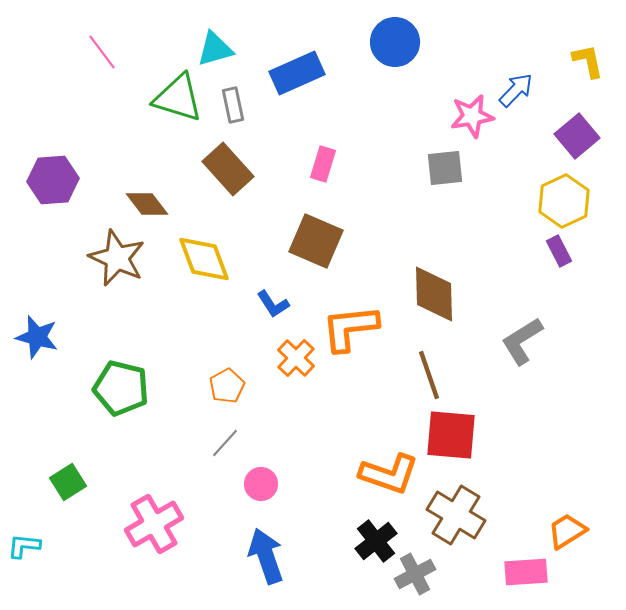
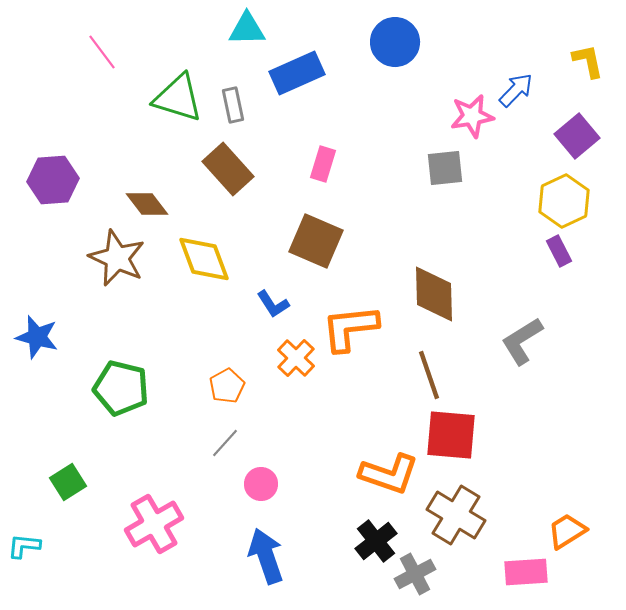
cyan triangle at (215, 49): moved 32 px right, 20 px up; rotated 15 degrees clockwise
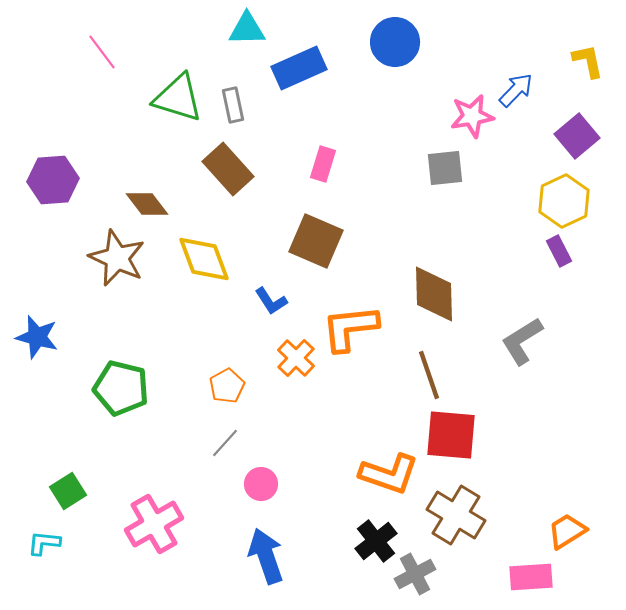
blue rectangle at (297, 73): moved 2 px right, 5 px up
blue L-shape at (273, 304): moved 2 px left, 3 px up
green square at (68, 482): moved 9 px down
cyan L-shape at (24, 546): moved 20 px right, 3 px up
pink rectangle at (526, 572): moved 5 px right, 5 px down
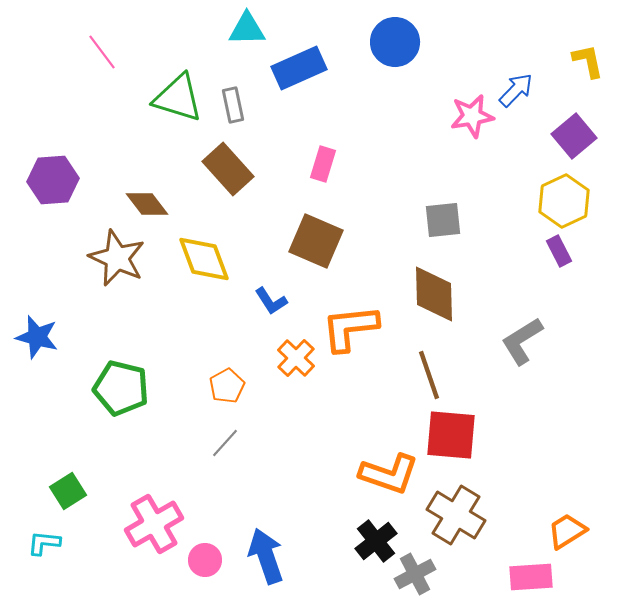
purple square at (577, 136): moved 3 px left
gray square at (445, 168): moved 2 px left, 52 px down
pink circle at (261, 484): moved 56 px left, 76 px down
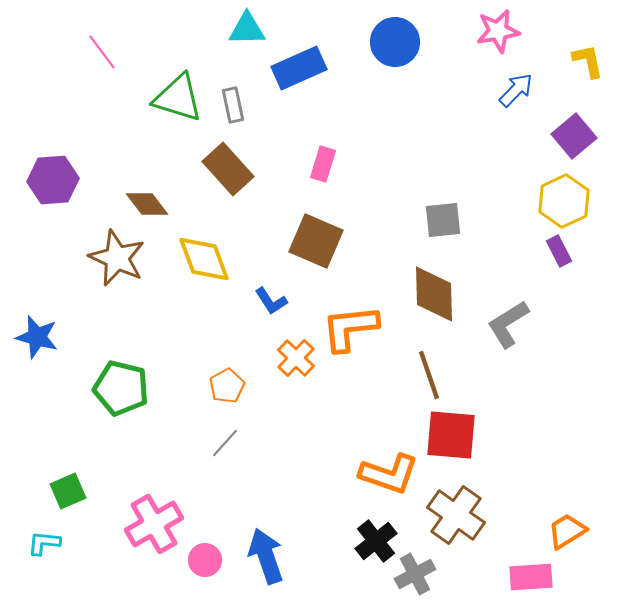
pink star at (472, 116): moved 26 px right, 85 px up
gray L-shape at (522, 341): moved 14 px left, 17 px up
green square at (68, 491): rotated 9 degrees clockwise
brown cross at (456, 515): rotated 4 degrees clockwise
